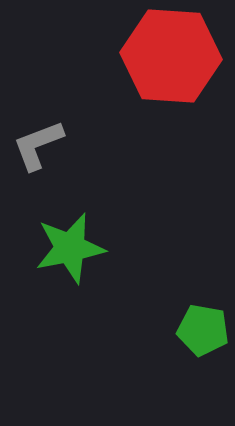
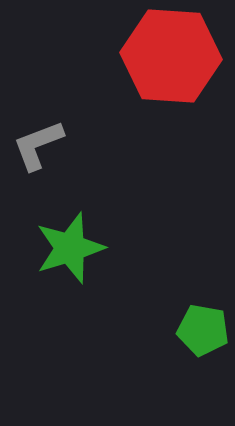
green star: rotated 6 degrees counterclockwise
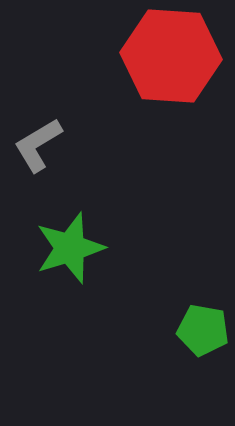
gray L-shape: rotated 10 degrees counterclockwise
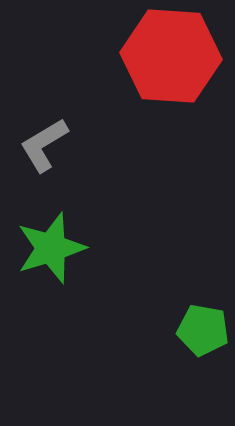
gray L-shape: moved 6 px right
green star: moved 19 px left
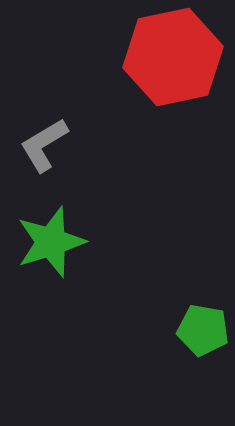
red hexagon: moved 2 px right, 1 px down; rotated 16 degrees counterclockwise
green star: moved 6 px up
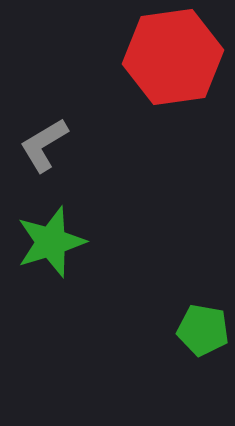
red hexagon: rotated 4 degrees clockwise
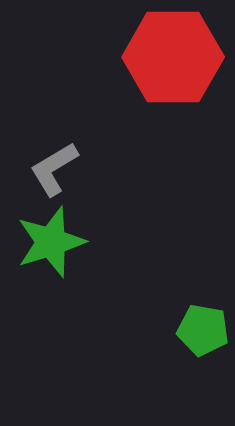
red hexagon: rotated 8 degrees clockwise
gray L-shape: moved 10 px right, 24 px down
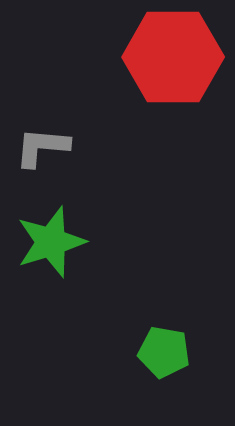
gray L-shape: moved 12 px left, 22 px up; rotated 36 degrees clockwise
green pentagon: moved 39 px left, 22 px down
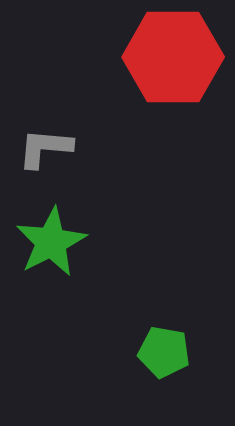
gray L-shape: moved 3 px right, 1 px down
green star: rotated 10 degrees counterclockwise
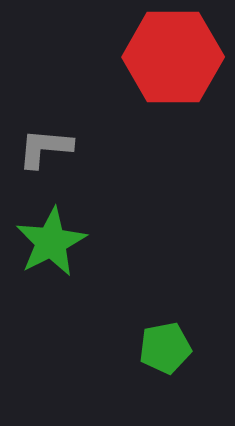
green pentagon: moved 1 px right, 4 px up; rotated 21 degrees counterclockwise
